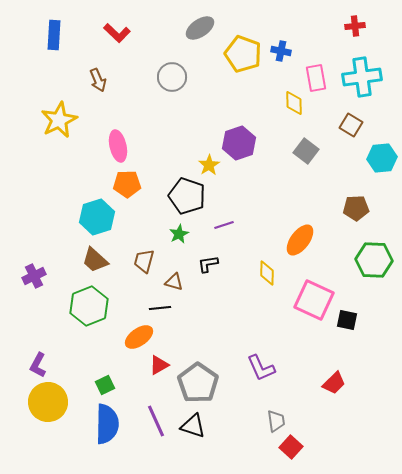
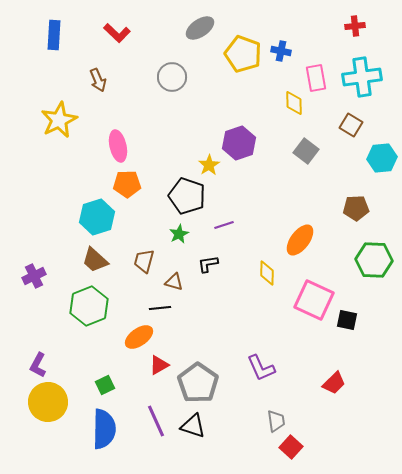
blue semicircle at (107, 424): moved 3 px left, 5 px down
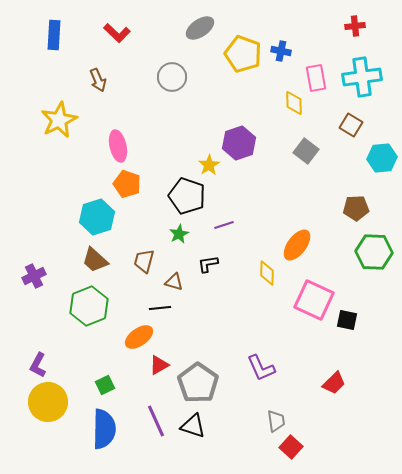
orange pentagon at (127, 184): rotated 20 degrees clockwise
orange ellipse at (300, 240): moved 3 px left, 5 px down
green hexagon at (374, 260): moved 8 px up
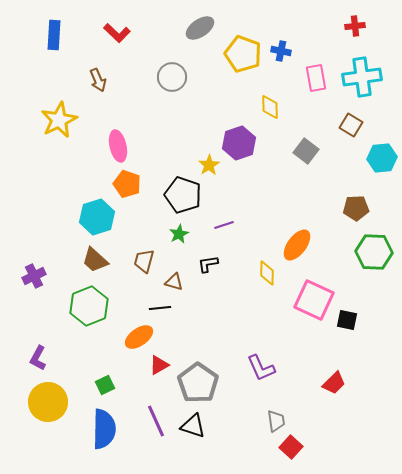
yellow diamond at (294, 103): moved 24 px left, 4 px down
black pentagon at (187, 196): moved 4 px left, 1 px up
purple L-shape at (38, 365): moved 7 px up
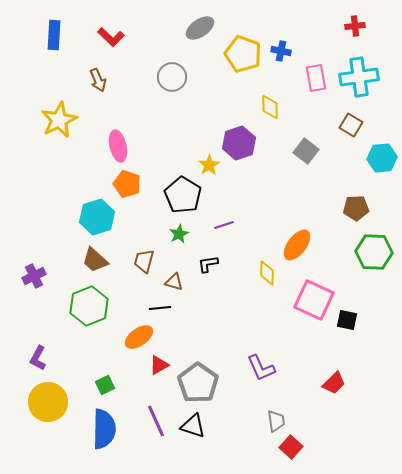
red L-shape at (117, 33): moved 6 px left, 4 px down
cyan cross at (362, 77): moved 3 px left
black pentagon at (183, 195): rotated 12 degrees clockwise
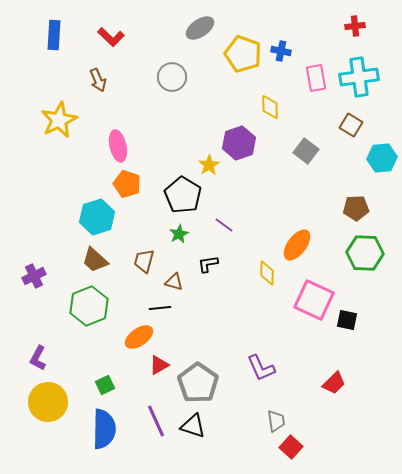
purple line at (224, 225): rotated 54 degrees clockwise
green hexagon at (374, 252): moved 9 px left, 1 px down
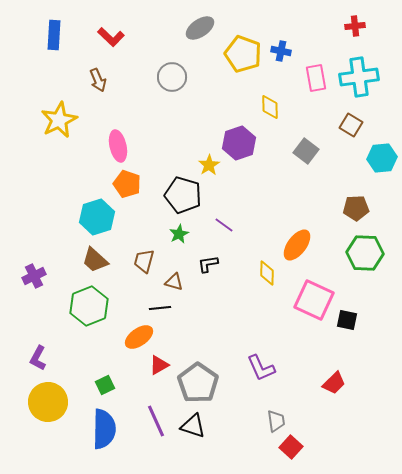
black pentagon at (183, 195): rotated 15 degrees counterclockwise
